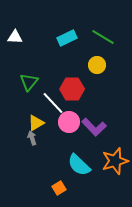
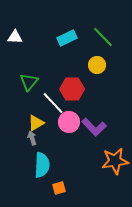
green line: rotated 15 degrees clockwise
orange star: rotated 8 degrees clockwise
cyan semicircle: moved 37 px left; rotated 130 degrees counterclockwise
orange square: rotated 16 degrees clockwise
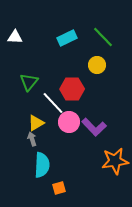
gray arrow: moved 1 px down
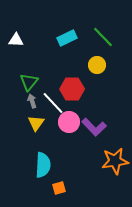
white triangle: moved 1 px right, 3 px down
yellow triangle: rotated 24 degrees counterclockwise
gray arrow: moved 38 px up
cyan semicircle: moved 1 px right
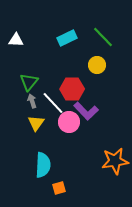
purple L-shape: moved 8 px left, 16 px up
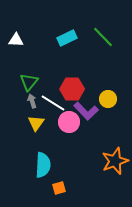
yellow circle: moved 11 px right, 34 px down
white line: rotated 15 degrees counterclockwise
orange star: rotated 12 degrees counterclockwise
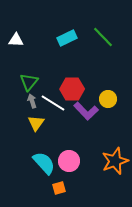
pink circle: moved 39 px down
cyan semicircle: moved 1 px right, 2 px up; rotated 45 degrees counterclockwise
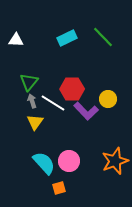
yellow triangle: moved 1 px left, 1 px up
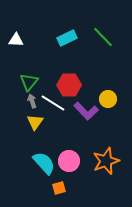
red hexagon: moved 3 px left, 4 px up
orange star: moved 9 px left
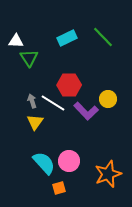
white triangle: moved 1 px down
green triangle: moved 24 px up; rotated 12 degrees counterclockwise
orange star: moved 2 px right, 13 px down
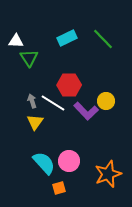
green line: moved 2 px down
yellow circle: moved 2 px left, 2 px down
